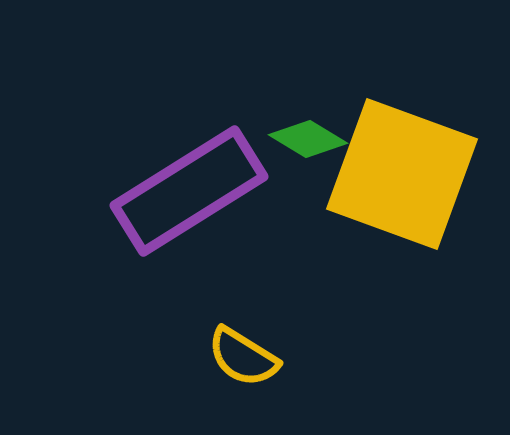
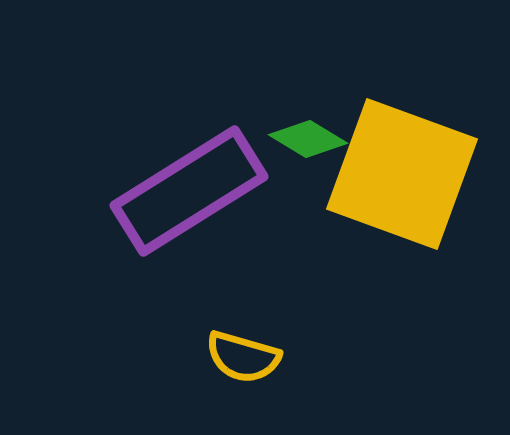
yellow semicircle: rotated 16 degrees counterclockwise
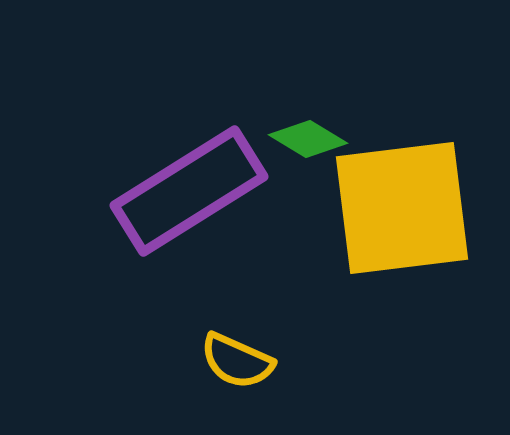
yellow square: moved 34 px down; rotated 27 degrees counterclockwise
yellow semicircle: moved 6 px left, 4 px down; rotated 8 degrees clockwise
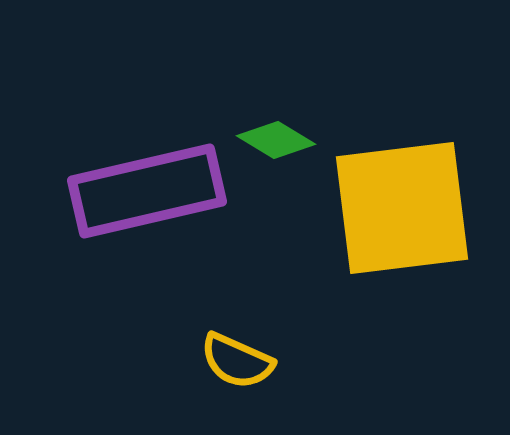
green diamond: moved 32 px left, 1 px down
purple rectangle: moved 42 px left; rotated 19 degrees clockwise
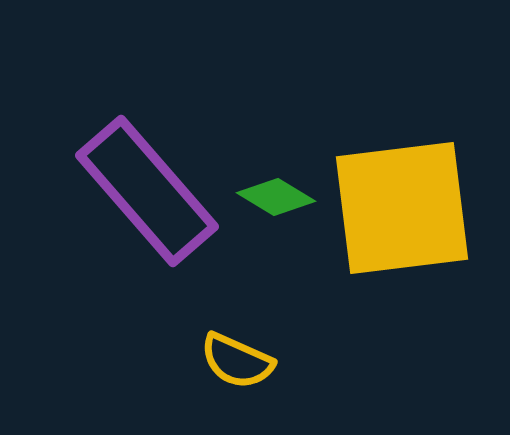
green diamond: moved 57 px down
purple rectangle: rotated 62 degrees clockwise
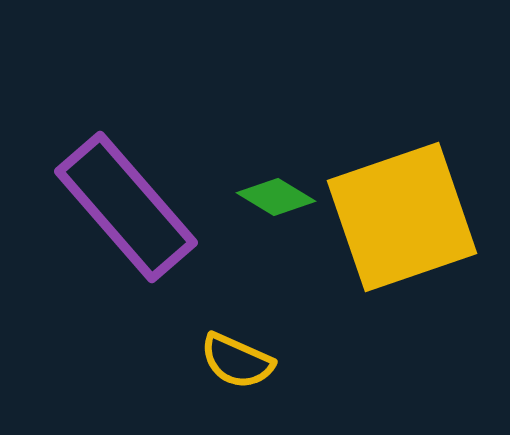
purple rectangle: moved 21 px left, 16 px down
yellow square: moved 9 px down; rotated 12 degrees counterclockwise
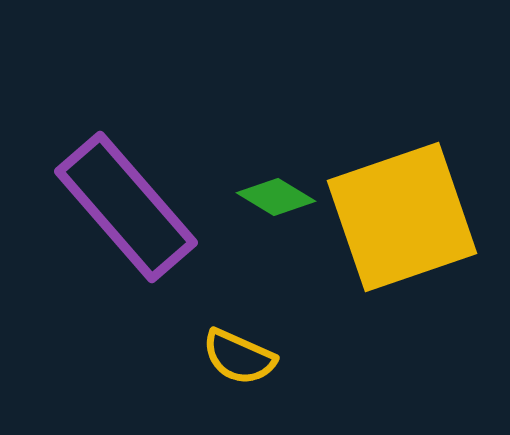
yellow semicircle: moved 2 px right, 4 px up
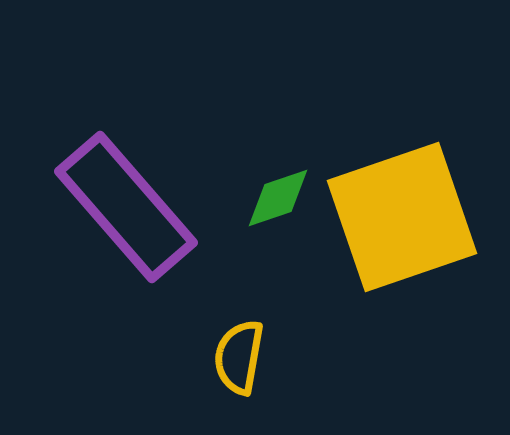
green diamond: moved 2 px right, 1 px down; rotated 50 degrees counterclockwise
yellow semicircle: rotated 76 degrees clockwise
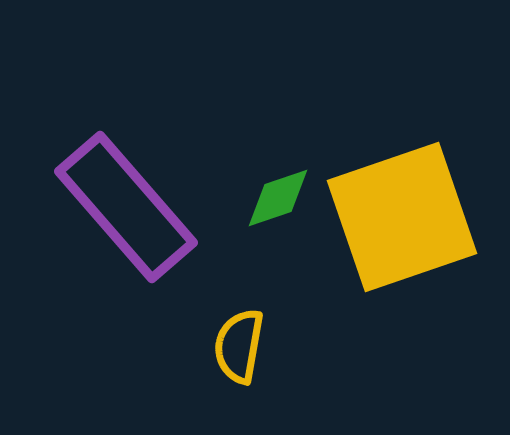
yellow semicircle: moved 11 px up
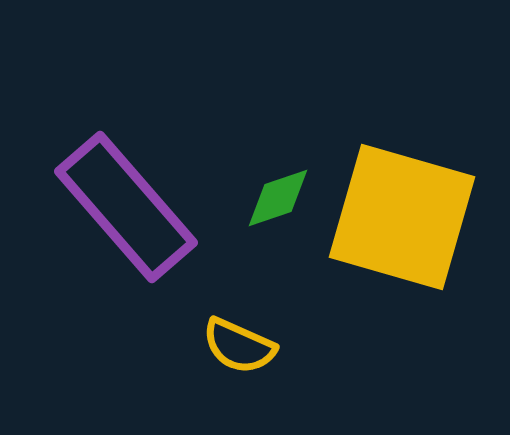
yellow square: rotated 35 degrees clockwise
yellow semicircle: rotated 76 degrees counterclockwise
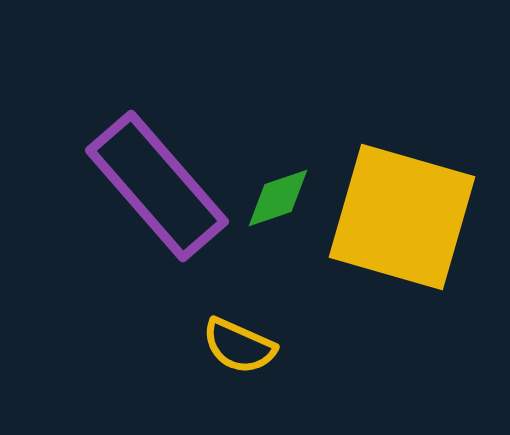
purple rectangle: moved 31 px right, 21 px up
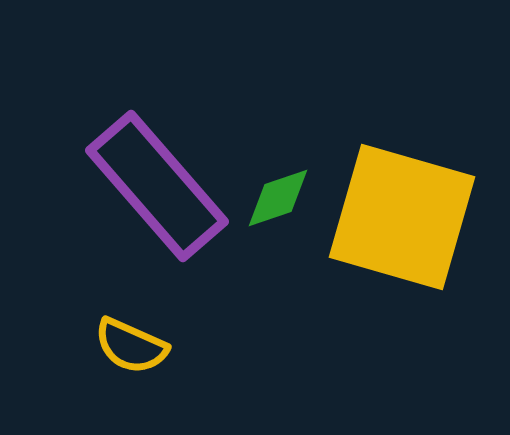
yellow semicircle: moved 108 px left
